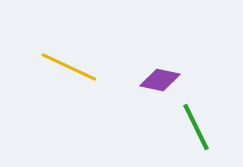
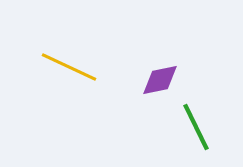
purple diamond: rotated 24 degrees counterclockwise
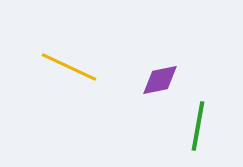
green line: moved 2 px right, 1 px up; rotated 36 degrees clockwise
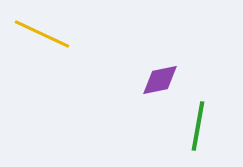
yellow line: moved 27 px left, 33 px up
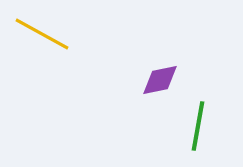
yellow line: rotated 4 degrees clockwise
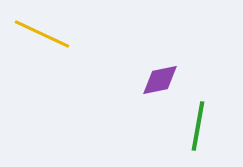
yellow line: rotated 4 degrees counterclockwise
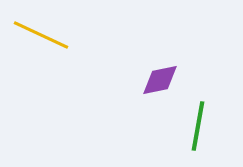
yellow line: moved 1 px left, 1 px down
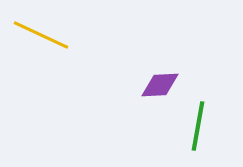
purple diamond: moved 5 px down; rotated 9 degrees clockwise
